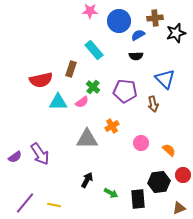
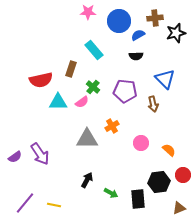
pink star: moved 2 px left, 1 px down
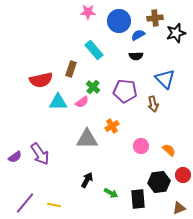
pink circle: moved 3 px down
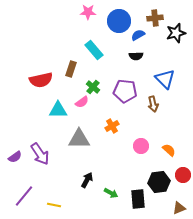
cyan triangle: moved 8 px down
gray triangle: moved 8 px left
purple line: moved 1 px left, 7 px up
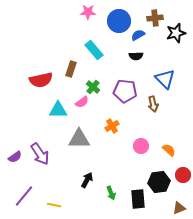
green arrow: rotated 40 degrees clockwise
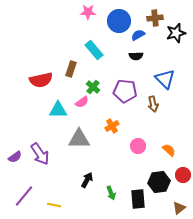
pink circle: moved 3 px left
brown triangle: rotated 16 degrees counterclockwise
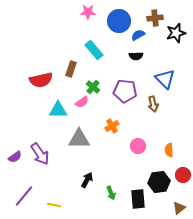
orange semicircle: rotated 136 degrees counterclockwise
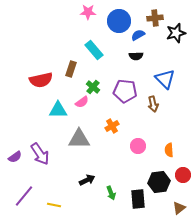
black arrow: rotated 35 degrees clockwise
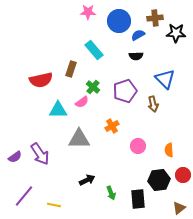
black star: rotated 18 degrees clockwise
purple pentagon: rotated 25 degrees counterclockwise
black hexagon: moved 2 px up
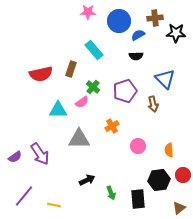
red semicircle: moved 6 px up
